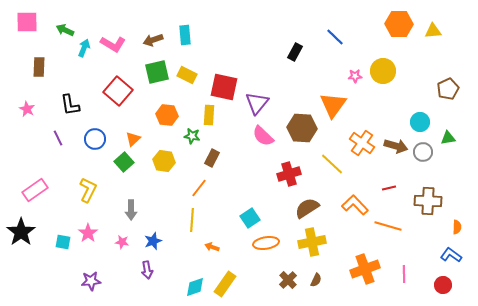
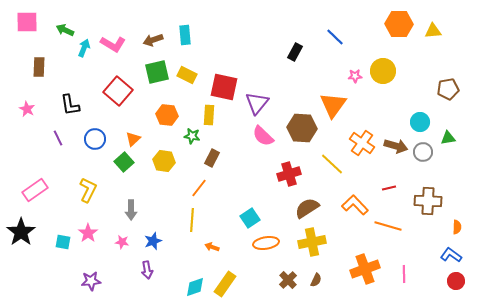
brown pentagon at (448, 89): rotated 15 degrees clockwise
red circle at (443, 285): moved 13 px right, 4 px up
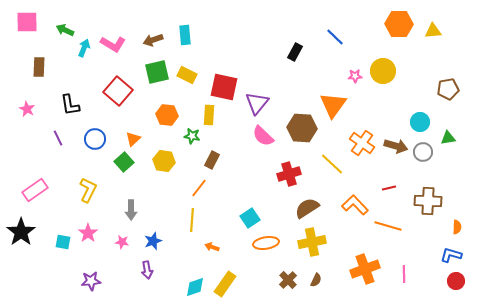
brown rectangle at (212, 158): moved 2 px down
blue L-shape at (451, 255): rotated 20 degrees counterclockwise
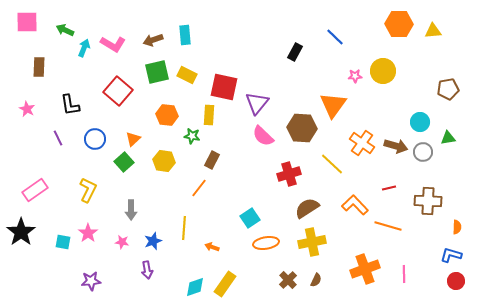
yellow line at (192, 220): moved 8 px left, 8 px down
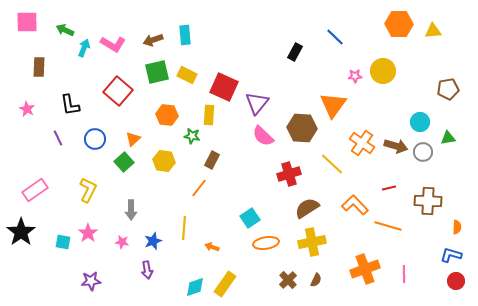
red square at (224, 87): rotated 12 degrees clockwise
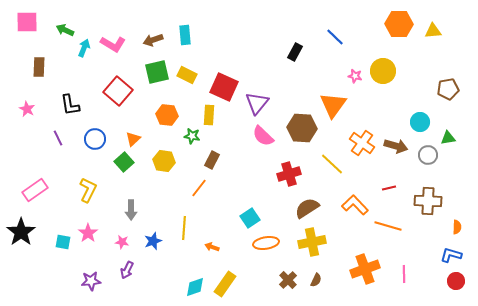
pink star at (355, 76): rotated 16 degrees clockwise
gray circle at (423, 152): moved 5 px right, 3 px down
purple arrow at (147, 270): moved 20 px left; rotated 36 degrees clockwise
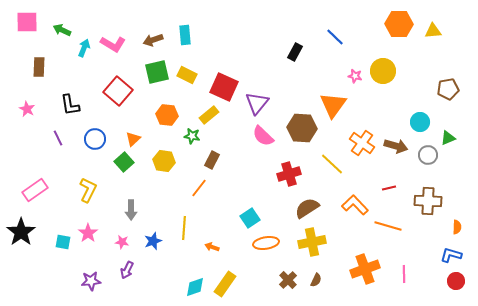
green arrow at (65, 30): moved 3 px left
yellow rectangle at (209, 115): rotated 48 degrees clockwise
green triangle at (448, 138): rotated 14 degrees counterclockwise
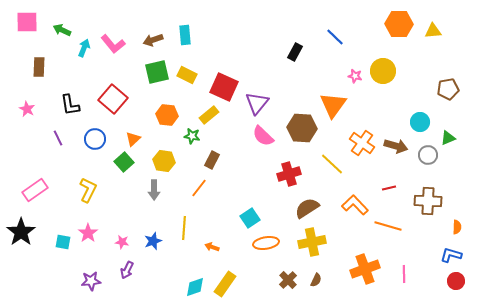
pink L-shape at (113, 44): rotated 20 degrees clockwise
red square at (118, 91): moved 5 px left, 8 px down
gray arrow at (131, 210): moved 23 px right, 20 px up
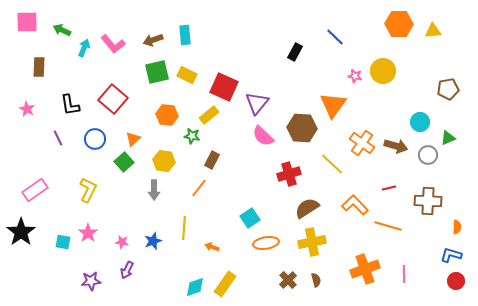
brown semicircle at (316, 280): rotated 40 degrees counterclockwise
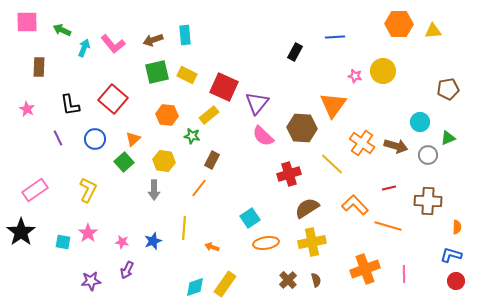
blue line at (335, 37): rotated 48 degrees counterclockwise
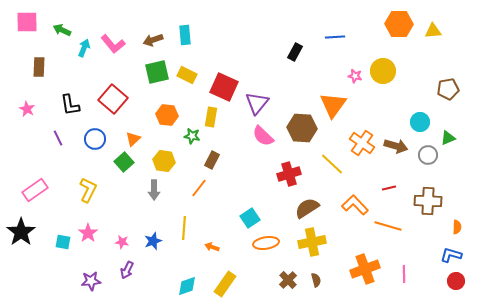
yellow rectangle at (209, 115): moved 2 px right, 2 px down; rotated 42 degrees counterclockwise
cyan diamond at (195, 287): moved 8 px left, 1 px up
